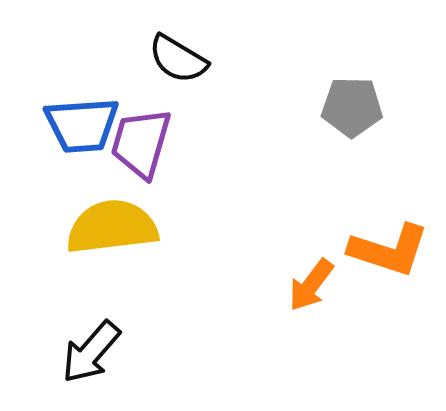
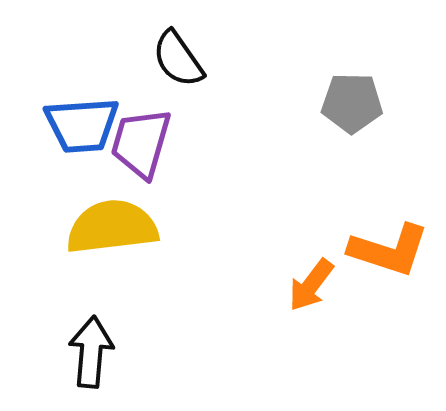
black semicircle: rotated 24 degrees clockwise
gray pentagon: moved 4 px up
black arrow: rotated 144 degrees clockwise
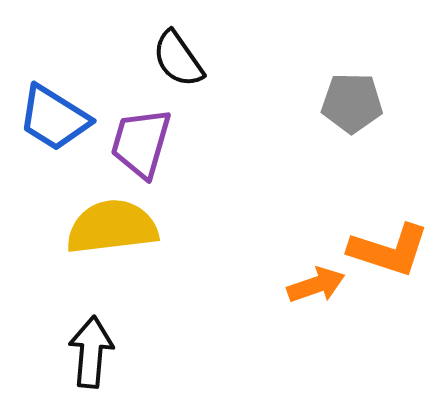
blue trapezoid: moved 28 px left, 7 px up; rotated 36 degrees clockwise
orange arrow: moved 5 px right; rotated 146 degrees counterclockwise
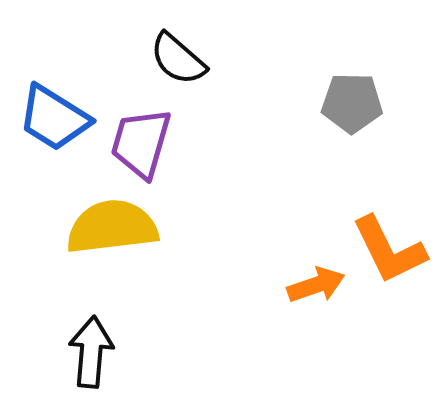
black semicircle: rotated 14 degrees counterclockwise
orange L-shape: rotated 46 degrees clockwise
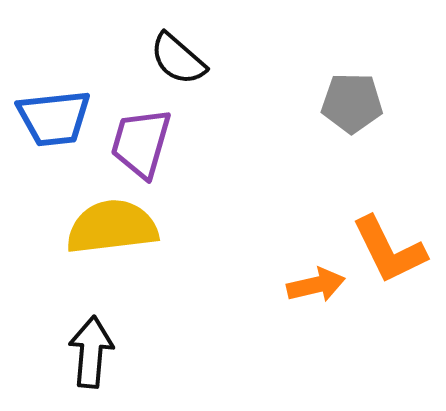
blue trapezoid: rotated 38 degrees counterclockwise
orange arrow: rotated 6 degrees clockwise
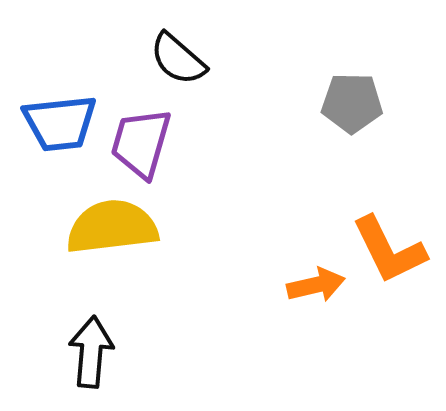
blue trapezoid: moved 6 px right, 5 px down
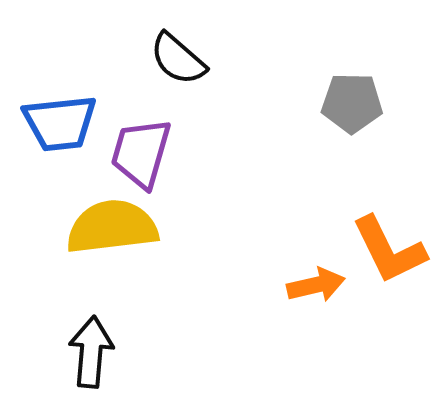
purple trapezoid: moved 10 px down
